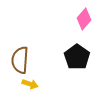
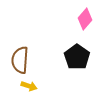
pink diamond: moved 1 px right
yellow arrow: moved 1 px left, 2 px down
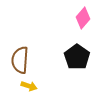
pink diamond: moved 2 px left, 1 px up
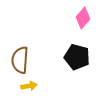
black pentagon: rotated 20 degrees counterclockwise
yellow arrow: rotated 28 degrees counterclockwise
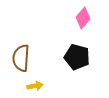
brown semicircle: moved 1 px right, 2 px up
yellow arrow: moved 6 px right
